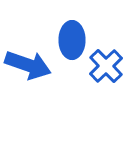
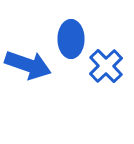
blue ellipse: moved 1 px left, 1 px up
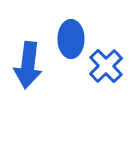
blue arrow: rotated 78 degrees clockwise
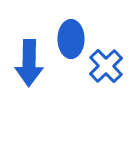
blue arrow: moved 1 px right, 2 px up; rotated 6 degrees counterclockwise
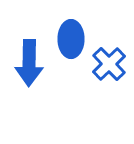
blue cross: moved 3 px right, 2 px up
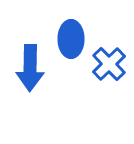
blue arrow: moved 1 px right, 5 px down
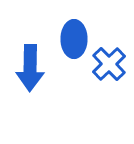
blue ellipse: moved 3 px right
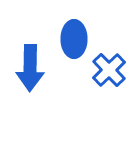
blue cross: moved 6 px down
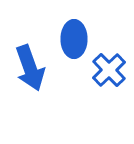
blue arrow: rotated 21 degrees counterclockwise
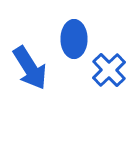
blue arrow: rotated 12 degrees counterclockwise
